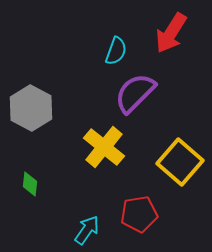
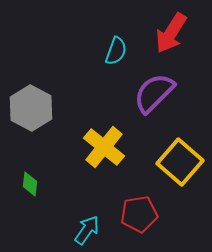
purple semicircle: moved 19 px right
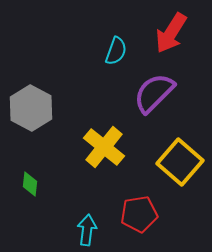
cyan arrow: rotated 28 degrees counterclockwise
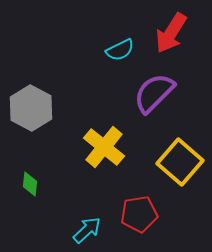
cyan semicircle: moved 4 px right, 1 px up; rotated 44 degrees clockwise
cyan arrow: rotated 40 degrees clockwise
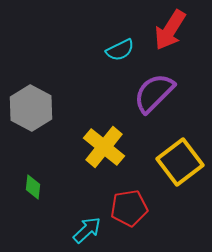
red arrow: moved 1 px left, 3 px up
yellow square: rotated 12 degrees clockwise
green diamond: moved 3 px right, 3 px down
red pentagon: moved 10 px left, 6 px up
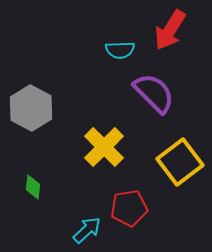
cyan semicircle: rotated 24 degrees clockwise
purple semicircle: rotated 90 degrees clockwise
yellow cross: rotated 6 degrees clockwise
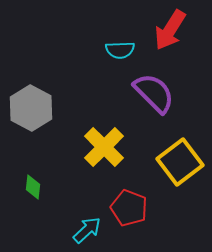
red pentagon: rotated 30 degrees clockwise
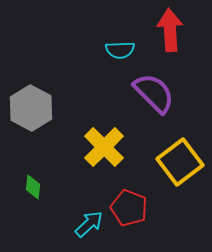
red arrow: rotated 144 degrees clockwise
cyan arrow: moved 2 px right, 6 px up
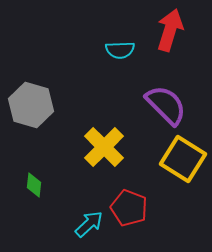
red arrow: rotated 21 degrees clockwise
purple semicircle: moved 12 px right, 12 px down
gray hexagon: moved 3 px up; rotated 12 degrees counterclockwise
yellow square: moved 3 px right, 3 px up; rotated 21 degrees counterclockwise
green diamond: moved 1 px right, 2 px up
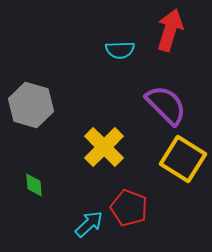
green diamond: rotated 10 degrees counterclockwise
